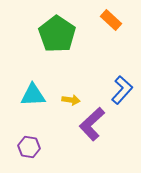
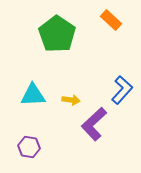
purple L-shape: moved 2 px right
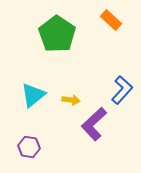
cyan triangle: rotated 36 degrees counterclockwise
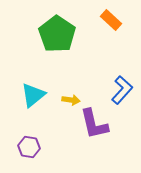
purple L-shape: rotated 60 degrees counterclockwise
